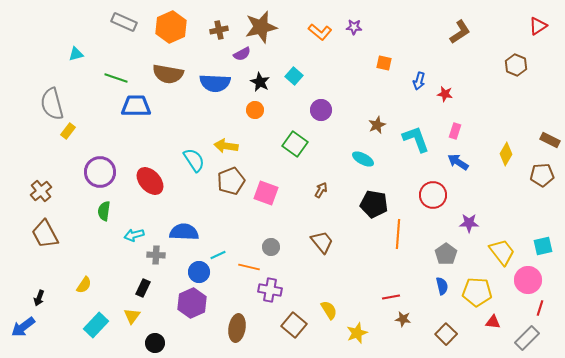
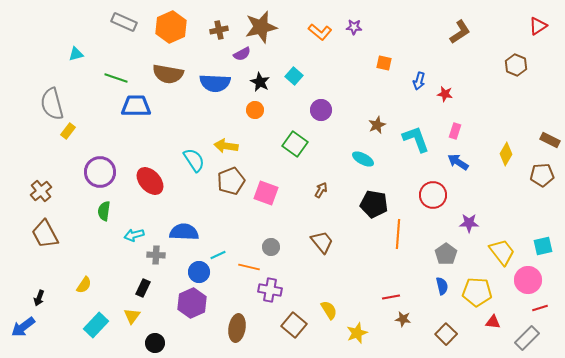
red line at (540, 308): rotated 56 degrees clockwise
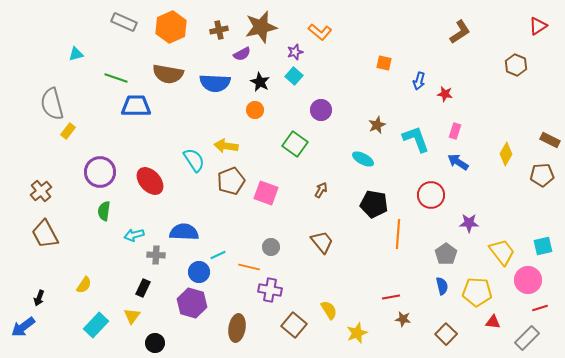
purple star at (354, 27): moved 59 px left, 25 px down; rotated 21 degrees counterclockwise
red circle at (433, 195): moved 2 px left
purple hexagon at (192, 303): rotated 20 degrees counterclockwise
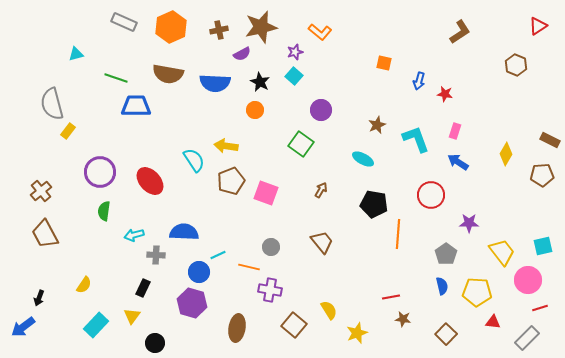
green square at (295, 144): moved 6 px right
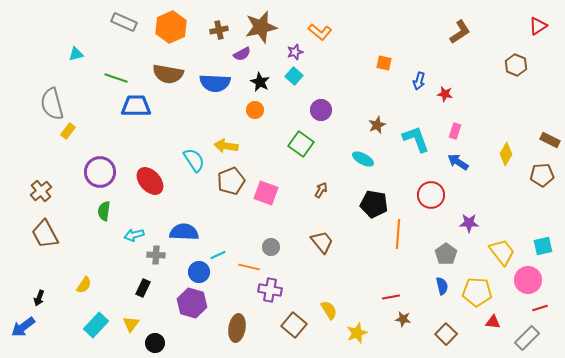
yellow triangle at (132, 316): moved 1 px left, 8 px down
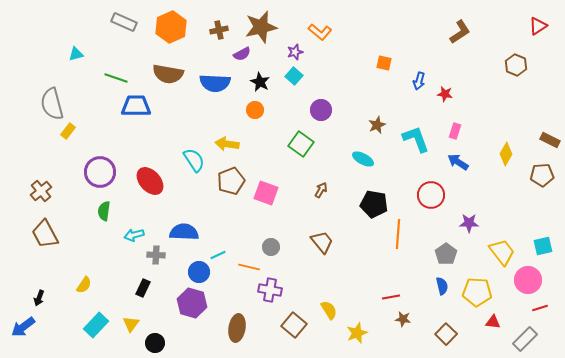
yellow arrow at (226, 146): moved 1 px right, 2 px up
gray rectangle at (527, 338): moved 2 px left, 1 px down
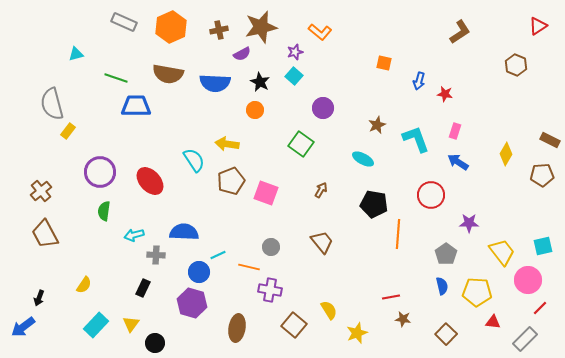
purple circle at (321, 110): moved 2 px right, 2 px up
red line at (540, 308): rotated 28 degrees counterclockwise
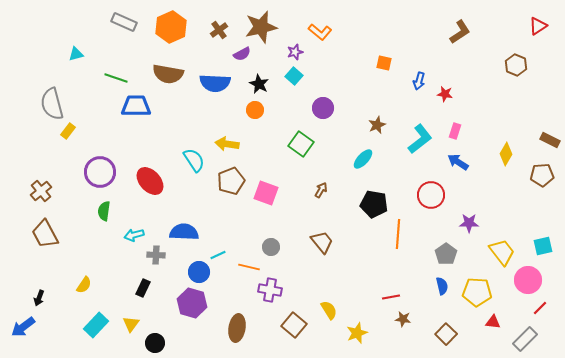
brown cross at (219, 30): rotated 24 degrees counterclockwise
black star at (260, 82): moved 1 px left, 2 px down
cyan L-shape at (416, 139): moved 4 px right; rotated 72 degrees clockwise
cyan ellipse at (363, 159): rotated 75 degrees counterclockwise
